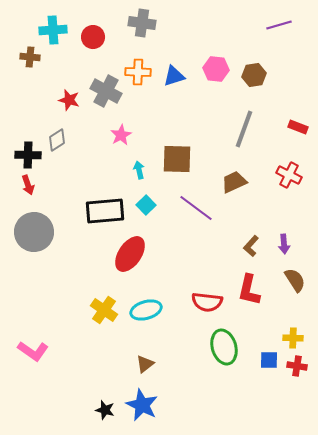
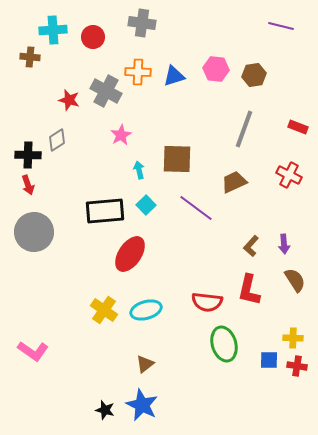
purple line at (279, 25): moved 2 px right, 1 px down; rotated 30 degrees clockwise
green ellipse at (224, 347): moved 3 px up
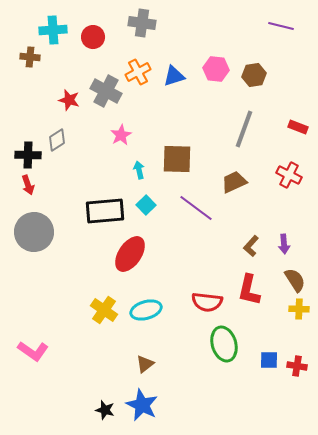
orange cross at (138, 72): rotated 30 degrees counterclockwise
yellow cross at (293, 338): moved 6 px right, 29 px up
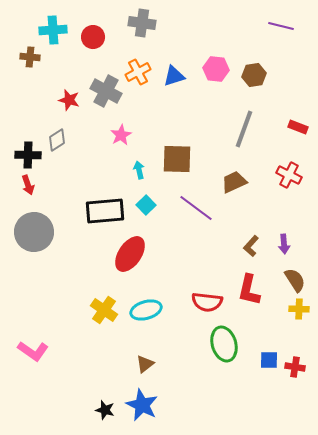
red cross at (297, 366): moved 2 px left, 1 px down
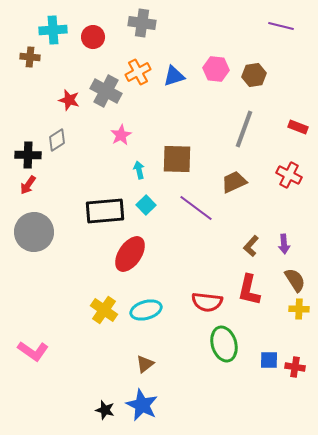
red arrow at (28, 185): rotated 54 degrees clockwise
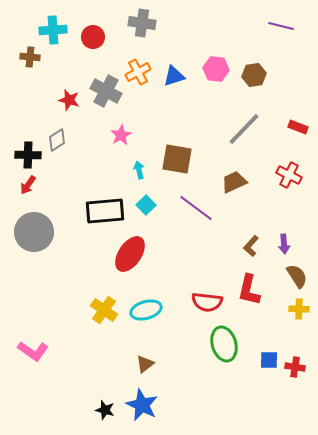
gray line at (244, 129): rotated 24 degrees clockwise
brown square at (177, 159): rotated 8 degrees clockwise
brown semicircle at (295, 280): moved 2 px right, 4 px up
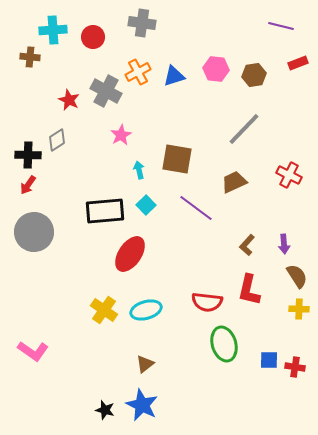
red star at (69, 100): rotated 10 degrees clockwise
red rectangle at (298, 127): moved 64 px up; rotated 42 degrees counterclockwise
brown L-shape at (251, 246): moved 4 px left, 1 px up
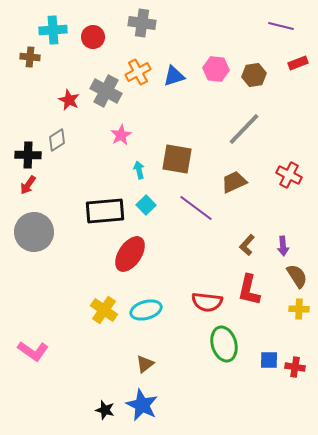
purple arrow at (284, 244): moved 1 px left, 2 px down
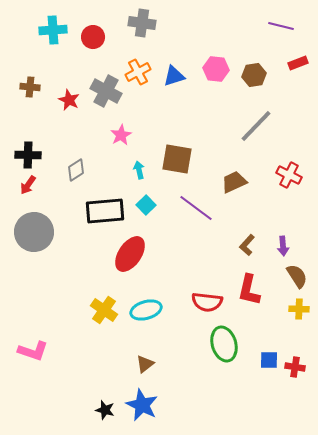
brown cross at (30, 57): moved 30 px down
gray line at (244, 129): moved 12 px right, 3 px up
gray diamond at (57, 140): moved 19 px right, 30 px down
pink L-shape at (33, 351): rotated 16 degrees counterclockwise
